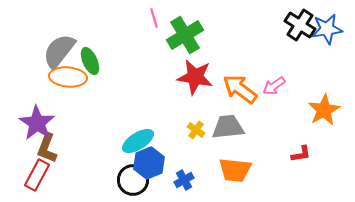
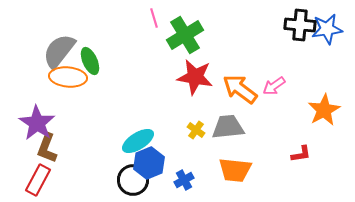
black cross: rotated 28 degrees counterclockwise
red rectangle: moved 1 px right, 5 px down
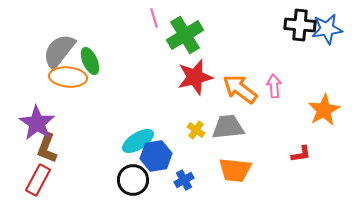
red star: rotated 24 degrees counterclockwise
pink arrow: rotated 120 degrees clockwise
blue hexagon: moved 7 px right, 7 px up; rotated 12 degrees clockwise
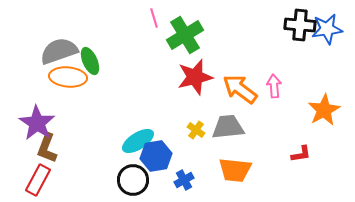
gray semicircle: rotated 33 degrees clockwise
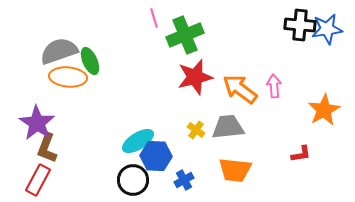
green cross: rotated 9 degrees clockwise
blue hexagon: rotated 12 degrees clockwise
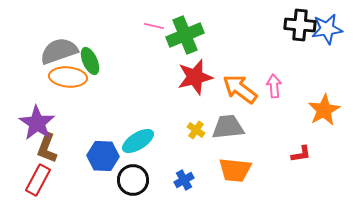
pink line: moved 8 px down; rotated 60 degrees counterclockwise
blue hexagon: moved 53 px left
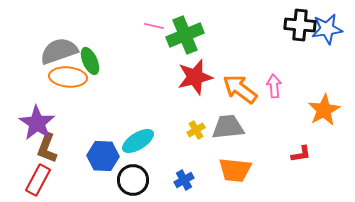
yellow cross: rotated 24 degrees clockwise
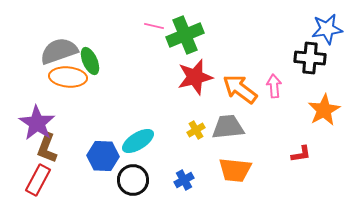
black cross: moved 10 px right, 33 px down
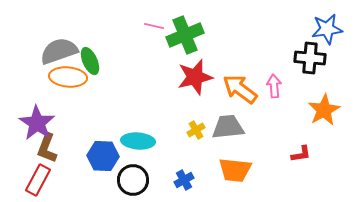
cyan ellipse: rotated 36 degrees clockwise
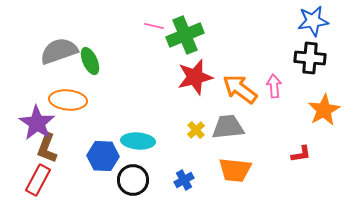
blue star: moved 14 px left, 8 px up
orange ellipse: moved 23 px down
yellow cross: rotated 12 degrees counterclockwise
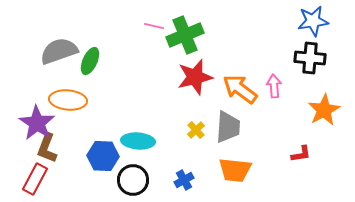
green ellipse: rotated 48 degrees clockwise
gray trapezoid: rotated 100 degrees clockwise
red rectangle: moved 3 px left, 1 px up
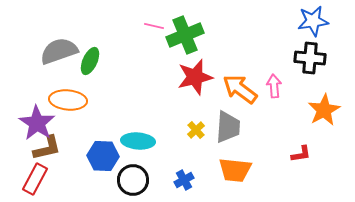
brown L-shape: rotated 124 degrees counterclockwise
